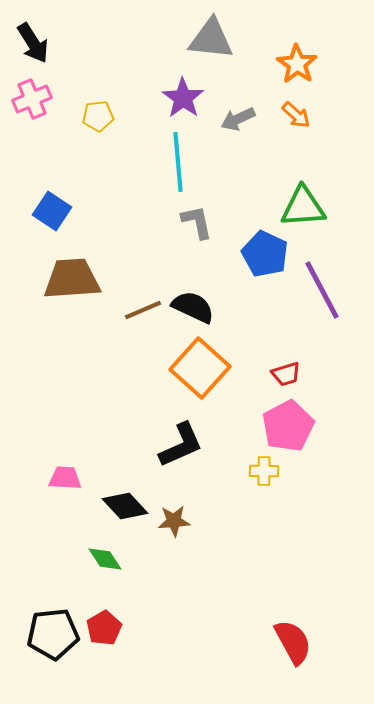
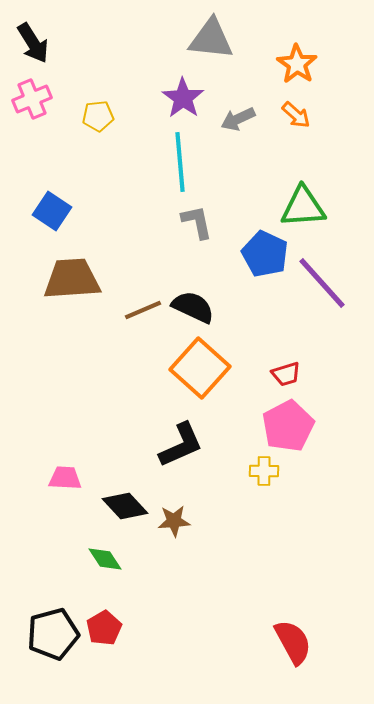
cyan line: moved 2 px right
purple line: moved 7 px up; rotated 14 degrees counterclockwise
black pentagon: rotated 9 degrees counterclockwise
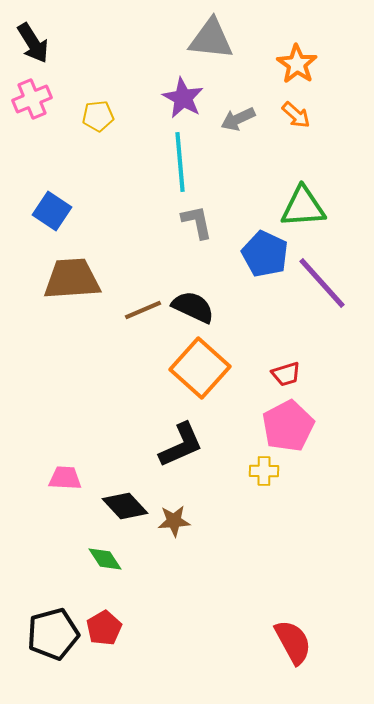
purple star: rotated 6 degrees counterclockwise
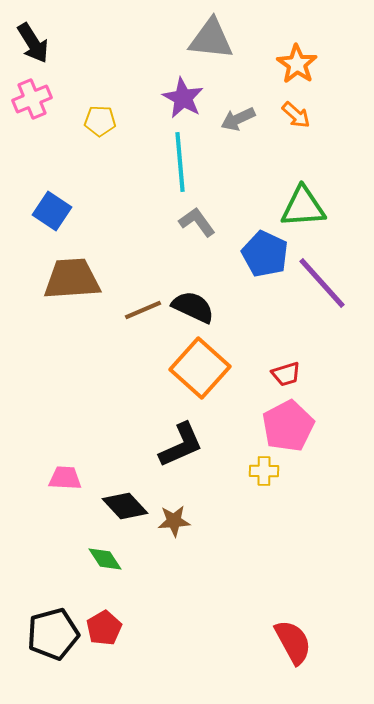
yellow pentagon: moved 2 px right, 5 px down; rotated 8 degrees clockwise
gray L-shape: rotated 24 degrees counterclockwise
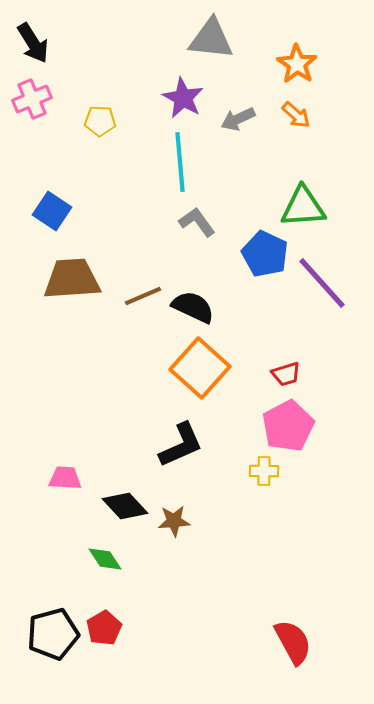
brown line: moved 14 px up
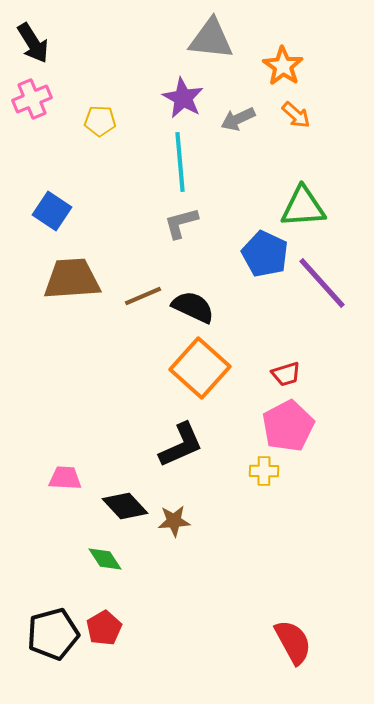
orange star: moved 14 px left, 2 px down
gray L-shape: moved 16 px left, 1 px down; rotated 69 degrees counterclockwise
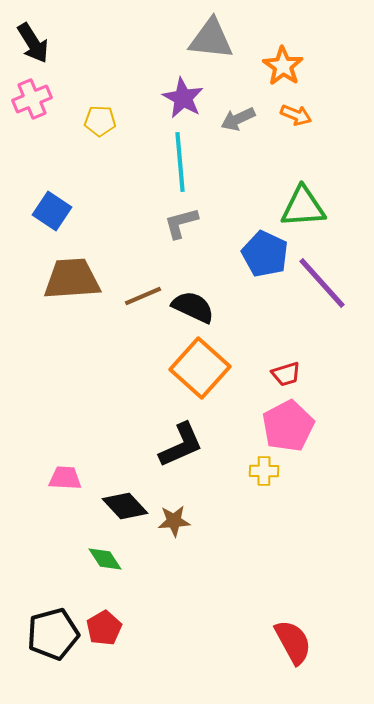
orange arrow: rotated 20 degrees counterclockwise
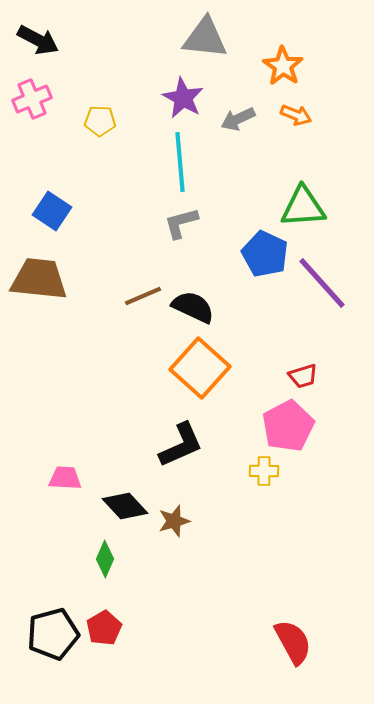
gray triangle: moved 6 px left, 1 px up
black arrow: moved 5 px right, 3 px up; rotated 30 degrees counterclockwise
brown trapezoid: moved 33 px left; rotated 10 degrees clockwise
red trapezoid: moved 17 px right, 2 px down
brown star: rotated 12 degrees counterclockwise
green diamond: rotated 57 degrees clockwise
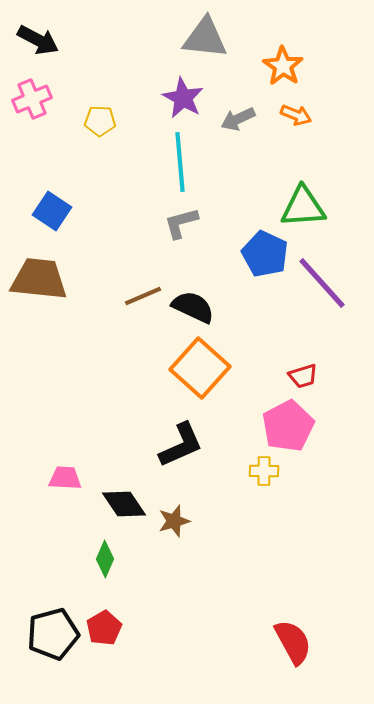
black diamond: moved 1 px left, 2 px up; rotated 9 degrees clockwise
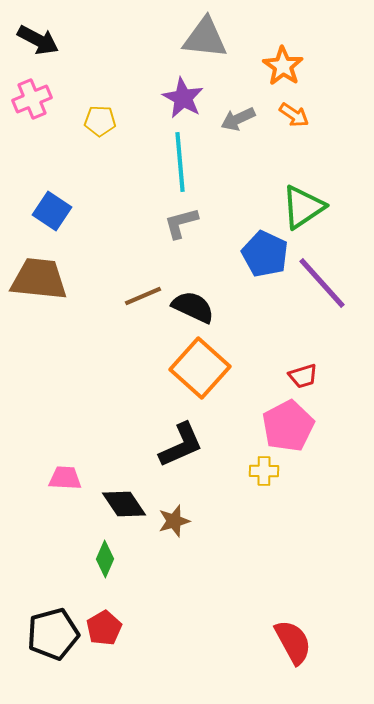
orange arrow: moved 2 px left; rotated 12 degrees clockwise
green triangle: rotated 30 degrees counterclockwise
